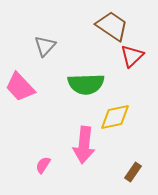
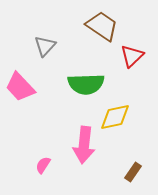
brown trapezoid: moved 10 px left
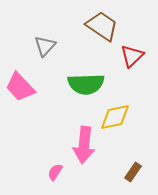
pink semicircle: moved 12 px right, 7 px down
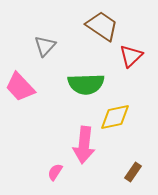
red triangle: moved 1 px left
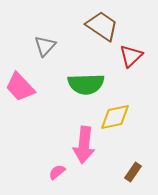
pink semicircle: moved 2 px right; rotated 18 degrees clockwise
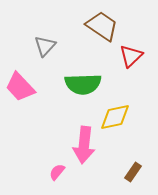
green semicircle: moved 3 px left
pink semicircle: rotated 12 degrees counterclockwise
